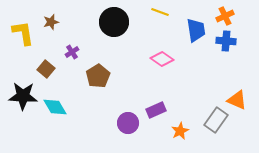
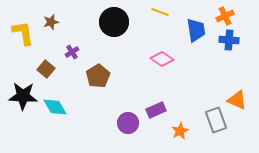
blue cross: moved 3 px right, 1 px up
gray rectangle: rotated 55 degrees counterclockwise
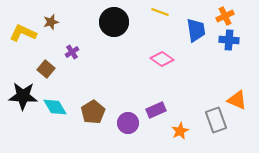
yellow L-shape: rotated 56 degrees counterclockwise
brown pentagon: moved 5 px left, 36 px down
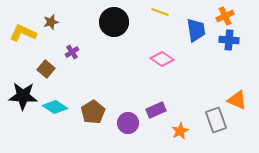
cyan diamond: rotated 25 degrees counterclockwise
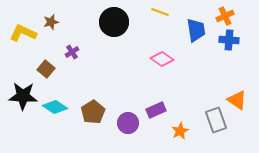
orange triangle: rotated 10 degrees clockwise
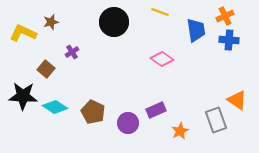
brown pentagon: rotated 15 degrees counterclockwise
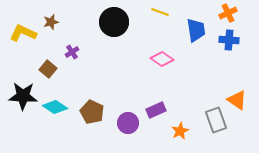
orange cross: moved 3 px right, 3 px up
brown square: moved 2 px right
brown pentagon: moved 1 px left
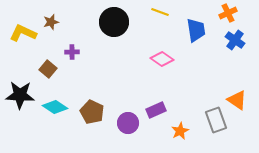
blue cross: moved 6 px right; rotated 30 degrees clockwise
purple cross: rotated 32 degrees clockwise
black star: moved 3 px left, 1 px up
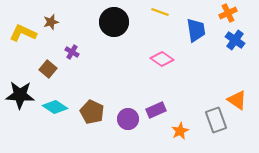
purple cross: rotated 32 degrees clockwise
purple circle: moved 4 px up
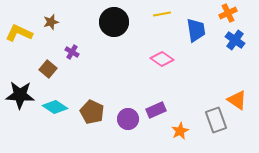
yellow line: moved 2 px right, 2 px down; rotated 30 degrees counterclockwise
yellow L-shape: moved 4 px left
